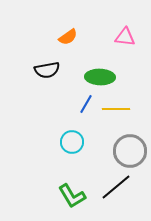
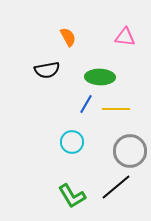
orange semicircle: rotated 84 degrees counterclockwise
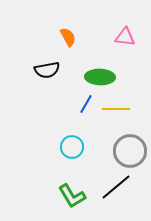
cyan circle: moved 5 px down
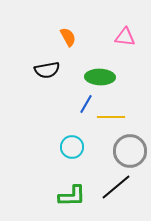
yellow line: moved 5 px left, 8 px down
green L-shape: rotated 60 degrees counterclockwise
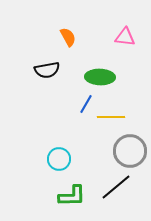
cyan circle: moved 13 px left, 12 px down
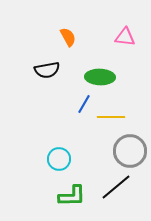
blue line: moved 2 px left
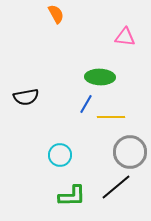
orange semicircle: moved 12 px left, 23 px up
black semicircle: moved 21 px left, 27 px down
blue line: moved 2 px right
gray circle: moved 1 px down
cyan circle: moved 1 px right, 4 px up
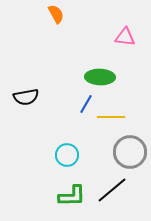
cyan circle: moved 7 px right
black line: moved 4 px left, 3 px down
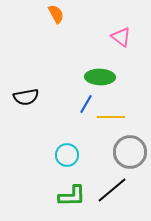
pink triangle: moved 4 px left; rotated 30 degrees clockwise
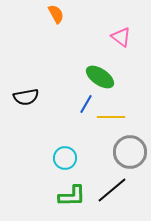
green ellipse: rotated 32 degrees clockwise
cyan circle: moved 2 px left, 3 px down
